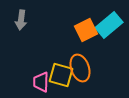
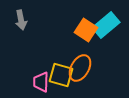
gray arrow: rotated 18 degrees counterclockwise
cyan rectangle: moved 3 px left
orange square: rotated 30 degrees counterclockwise
orange ellipse: rotated 48 degrees clockwise
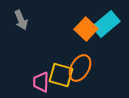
gray arrow: rotated 12 degrees counterclockwise
cyan rectangle: moved 1 px up
orange square: moved 1 px up; rotated 10 degrees clockwise
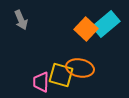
orange ellipse: rotated 72 degrees clockwise
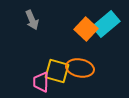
gray arrow: moved 11 px right
yellow square: moved 4 px left, 4 px up
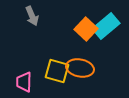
gray arrow: moved 4 px up
cyan rectangle: moved 2 px down
pink trapezoid: moved 17 px left
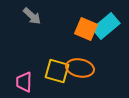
gray arrow: rotated 24 degrees counterclockwise
orange square: rotated 20 degrees counterclockwise
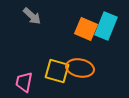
cyan rectangle: rotated 28 degrees counterclockwise
pink trapezoid: rotated 10 degrees clockwise
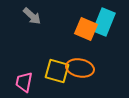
cyan rectangle: moved 2 px left, 4 px up
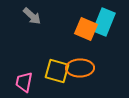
orange ellipse: rotated 12 degrees counterclockwise
